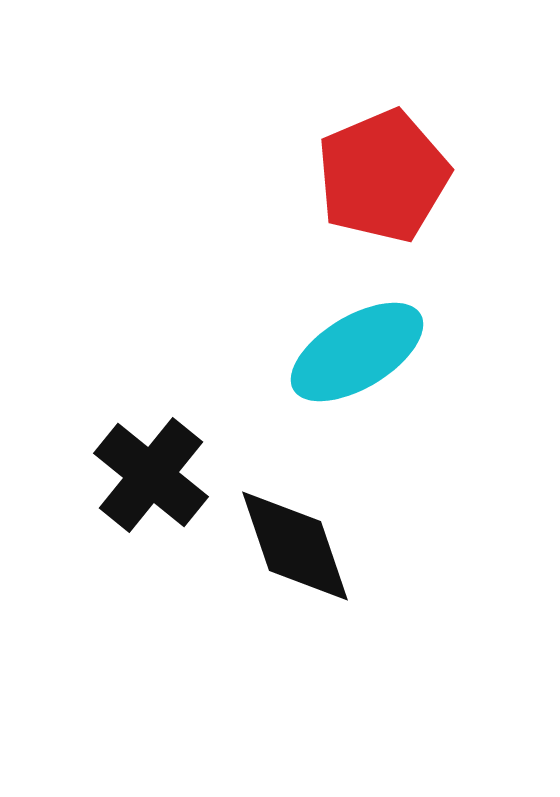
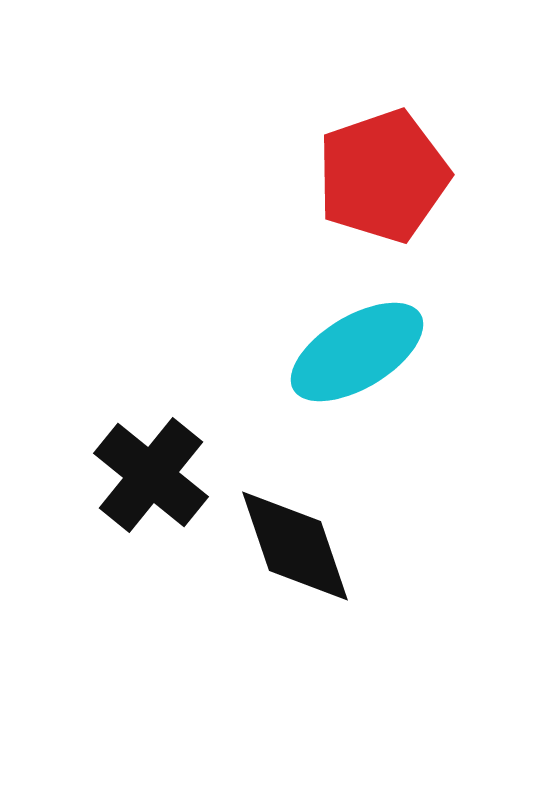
red pentagon: rotated 4 degrees clockwise
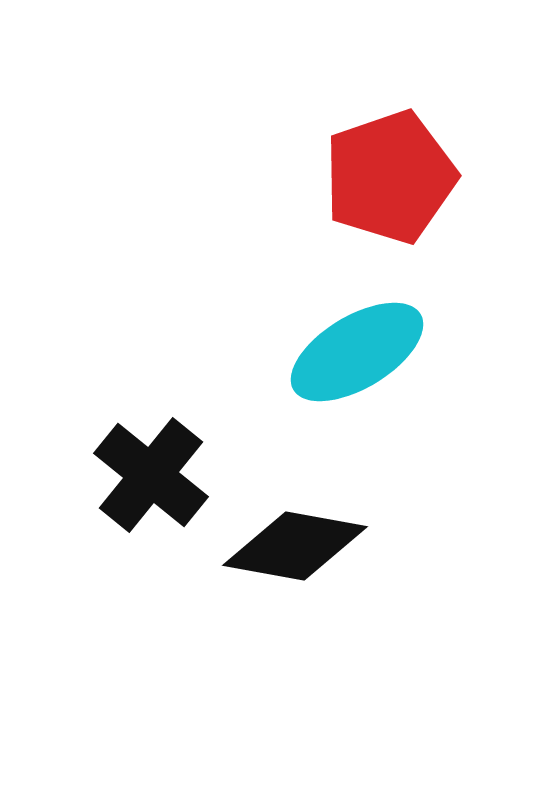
red pentagon: moved 7 px right, 1 px down
black diamond: rotated 61 degrees counterclockwise
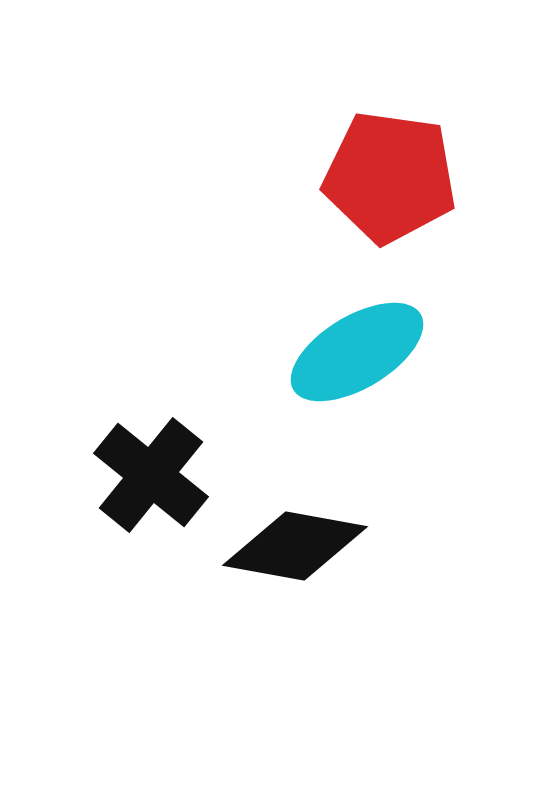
red pentagon: rotated 27 degrees clockwise
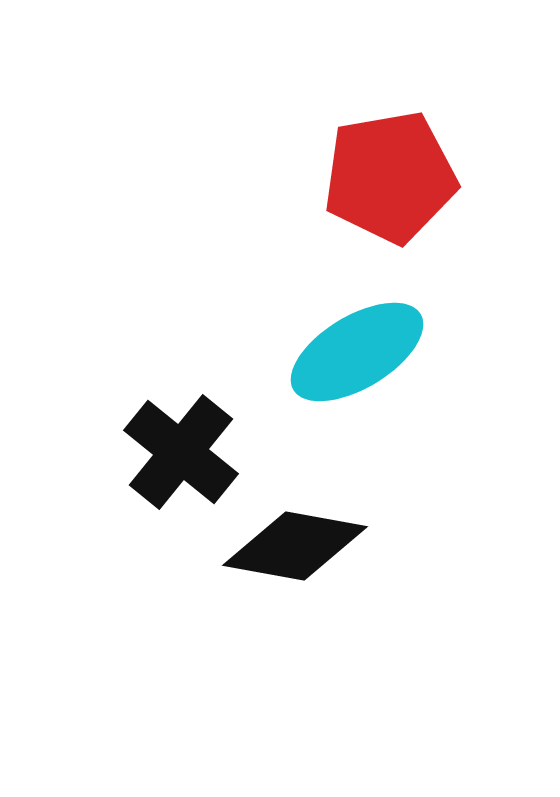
red pentagon: rotated 18 degrees counterclockwise
black cross: moved 30 px right, 23 px up
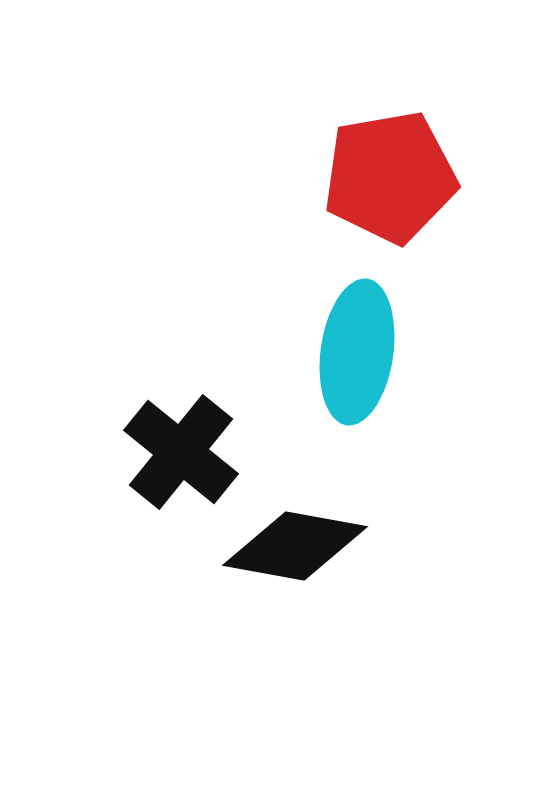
cyan ellipse: rotated 51 degrees counterclockwise
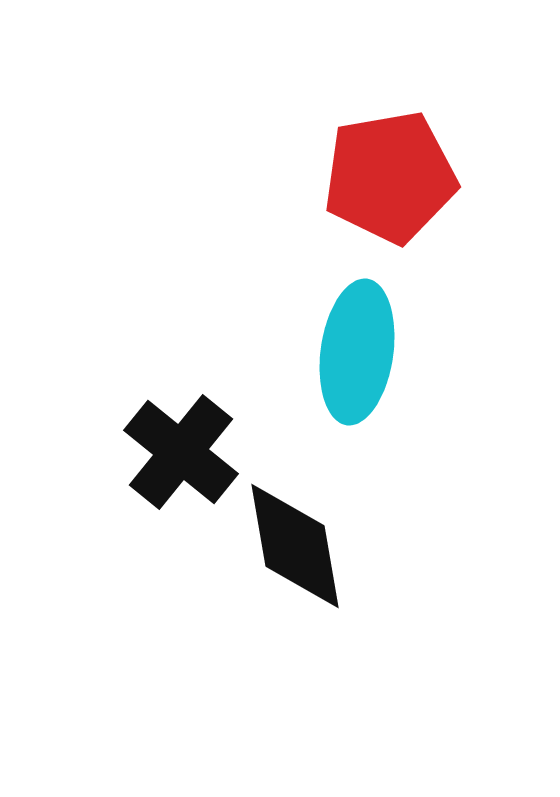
black diamond: rotated 70 degrees clockwise
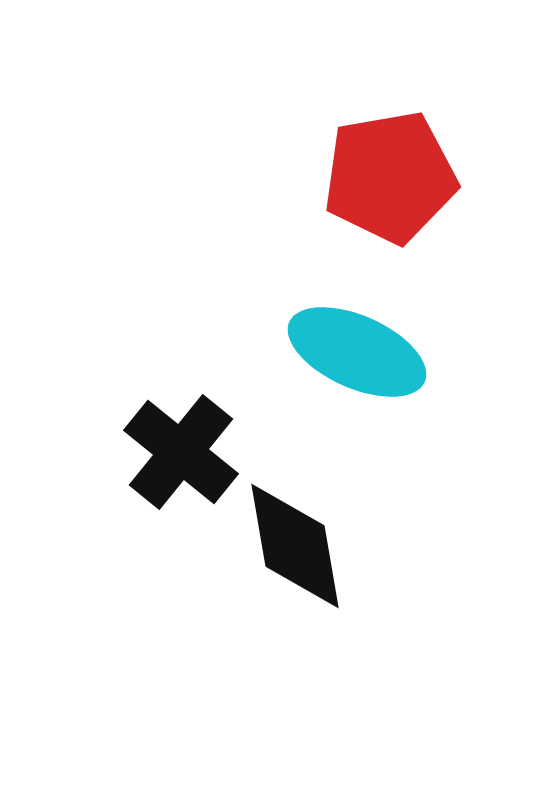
cyan ellipse: rotated 74 degrees counterclockwise
